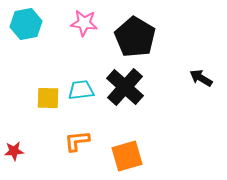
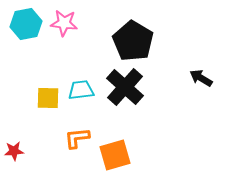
pink star: moved 20 px left
black pentagon: moved 2 px left, 4 px down
orange L-shape: moved 3 px up
orange square: moved 12 px left, 1 px up
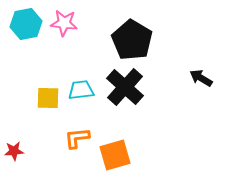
black pentagon: moved 1 px left, 1 px up
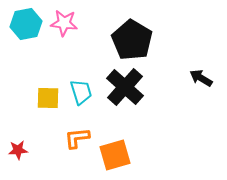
cyan trapezoid: moved 2 px down; rotated 80 degrees clockwise
red star: moved 4 px right, 1 px up
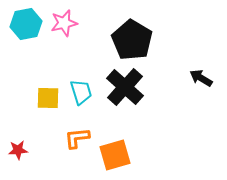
pink star: rotated 20 degrees counterclockwise
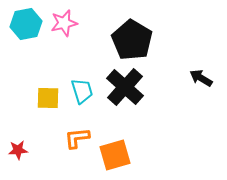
cyan trapezoid: moved 1 px right, 1 px up
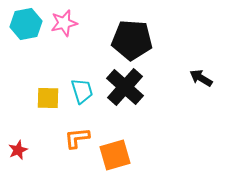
black pentagon: rotated 27 degrees counterclockwise
red star: rotated 18 degrees counterclockwise
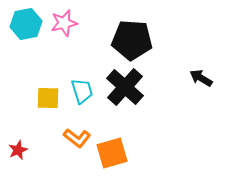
orange L-shape: rotated 136 degrees counterclockwise
orange square: moved 3 px left, 2 px up
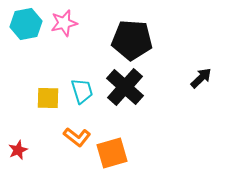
black arrow: rotated 105 degrees clockwise
orange L-shape: moved 1 px up
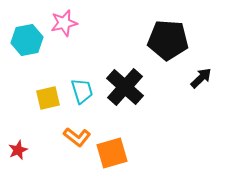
cyan hexagon: moved 1 px right, 16 px down
black pentagon: moved 36 px right
yellow square: rotated 15 degrees counterclockwise
